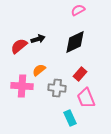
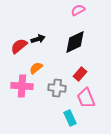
orange semicircle: moved 3 px left, 2 px up
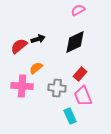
pink trapezoid: moved 3 px left, 2 px up
cyan rectangle: moved 2 px up
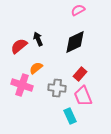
black arrow: rotated 96 degrees counterclockwise
pink cross: moved 1 px up; rotated 15 degrees clockwise
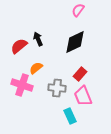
pink semicircle: rotated 24 degrees counterclockwise
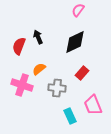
black arrow: moved 2 px up
red semicircle: rotated 30 degrees counterclockwise
orange semicircle: moved 3 px right, 1 px down
red rectangle: moved 2 px right, 1 px up
pink trapezoid: moved 10 px right, 9 px down
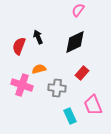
orange semicircle: rotated 24 degrees clockwise
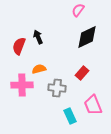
black diamond: moved 12 px right, 5 px up
pink cross: rotated 20 degrees counterclockwise
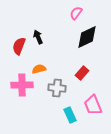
pink semicircle: moved 2 px left, 3 px down
cyan rectangle: moved 1 px up
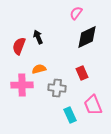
red rectangle: rotated 64 degrees counterclockwise
